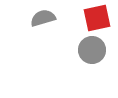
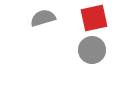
red square: moved 3 px left
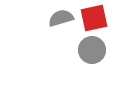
gray semicircle: moved 18 px right
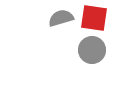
red square: rotated 20 degrees clockwise
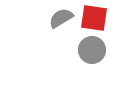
gray semicircle: rotated 15 degrees counterclockwise
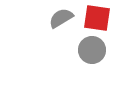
red square: moved 3 px right
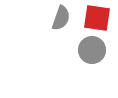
gray semicircle: rotated 140 degrees clockwise
